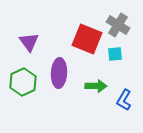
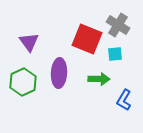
green arrow: moved 3 px right, 7 px up
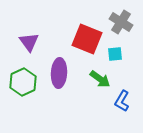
gray cross: moved 3 px right, 3 px up
green arrow: moved 1 px right; rotated 35 degrees clockwise
blue L-shape: moved 2 px left, 1 px down
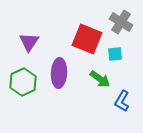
purple triangle: rotated 10 degrees clockwise
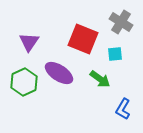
red square: moved 4 px left
purple ellipse: rotated 60 degrees counterclockwise
green hexagon: moved 1 px right
blue L-shape: moved 1 px right, 8 px down
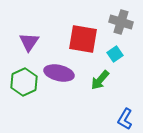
gray cross: rotated 15 degrees counterclockwise
red square: rotated 12 degrees counterclockwise
cyan square: rotated 28 degrees counterclockwise
purple ellipse: rotated 20 degrees counterclockwise
green arrow: moved 1 px down; rotated 95 degrees clockwise
blue L-shape: moved 2 px right, 10 px down
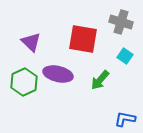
purple triangle: moved 2 px right; rotated 20 degrees counterclockwise
cyan square: moved 10 px right, 2 px down; rotated 21 degrees counterclockwise
purple ellipse: moved 1 px left, 1 px down
blue L-shape: rotated 70 degrees clockwise
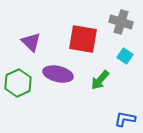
green hexagon: moved 6 px left, 1 px down
